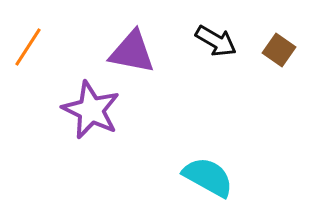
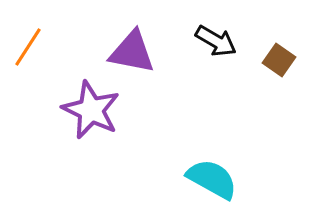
brown square: moved 10 px down
cyan semicircle: moved 4 px right, 2 px down
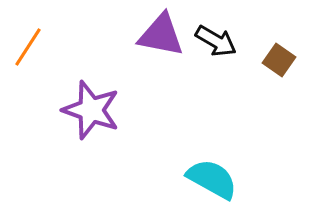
purple triangle: moved 29 px right, 17 px up
purple star: rotated 6 degrees counterclockwise
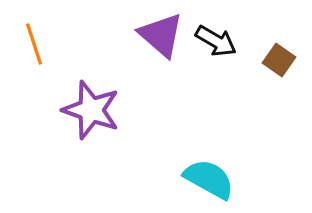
purple triangle: rotated 30 degrees clockwise
orange line: moved 6 px right, 3 px up; rotated 51 degrees counterclockwise
cyan semicircle: moved 3 px left
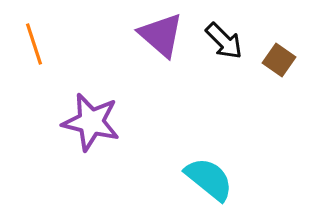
black arrow: moved 8 px right; rotated 15 degrees clockwise
purple star: moved 12 px down; rotated 6 degrees counterclockwise
cyan semicircle: rotated 10 degrees clockwise
